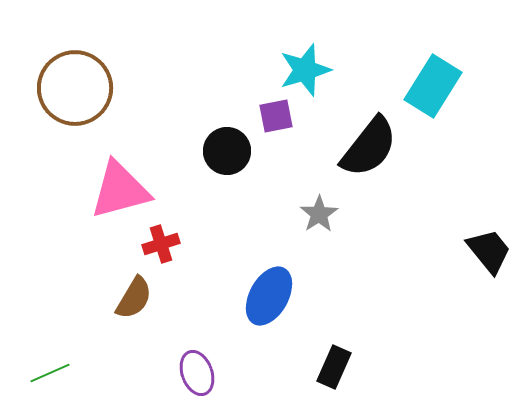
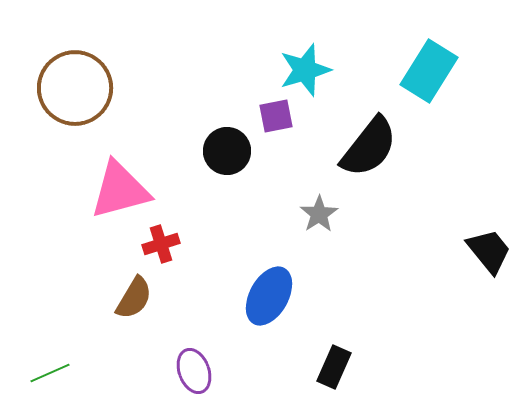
cyan rectangle: moved 4 px left, 15 px up
purple ellipse: moved 3 px left, 2 px up
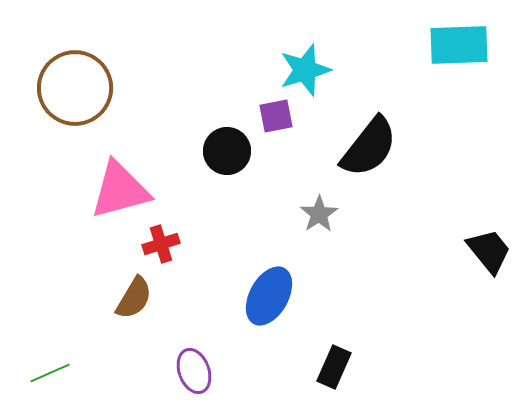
cyan rectangle: moved 30 px right, 26 px up; rotated 56 degrees clockwise
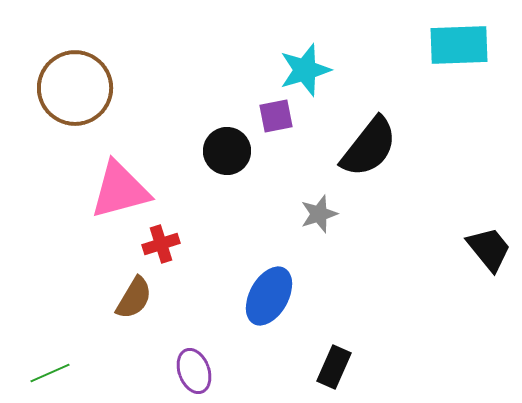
gray star: rotated 15 degrees clockwise
black trapezoid: moved 2 px up
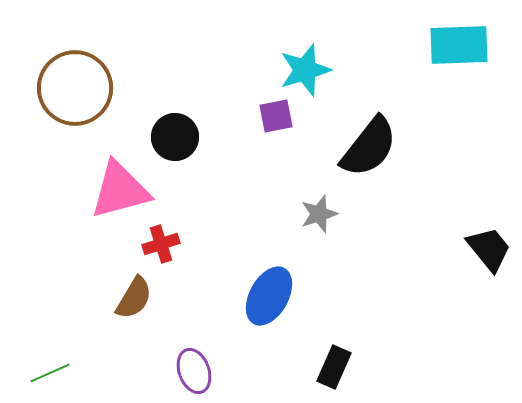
black circle: moved 52 px left, 14 px up
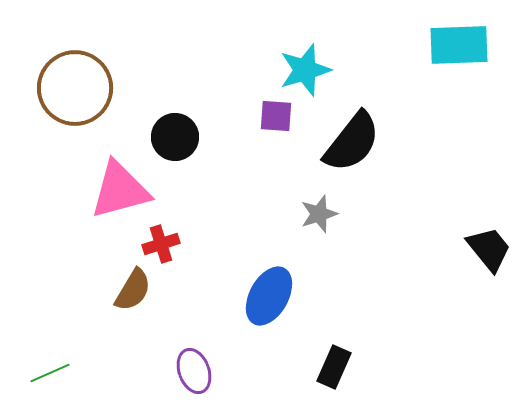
purple square: rotated 15 degrees clockwise
black semicircle: moved 17 px left, 5 px up
brown semicircle: moved 1 px left, 8 px up
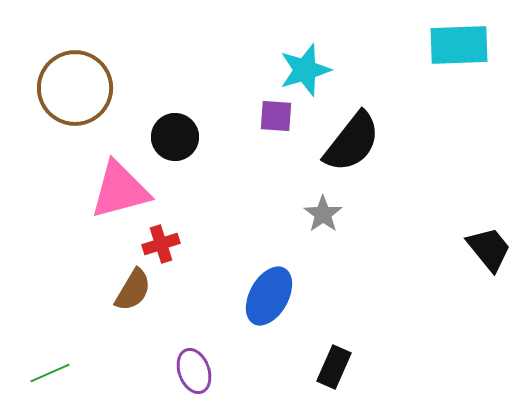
gray star: moved 4 px right; rotated 18 degrees counterclockwise
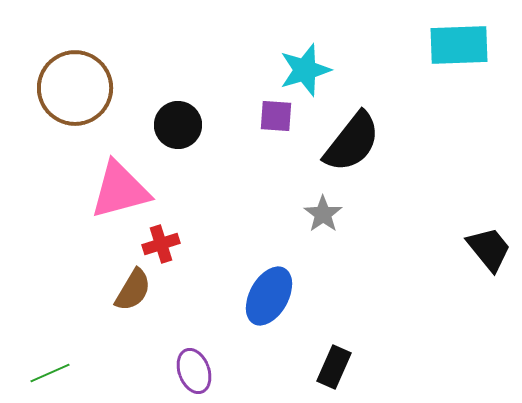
black circle: moved 3 px right, 12 px up
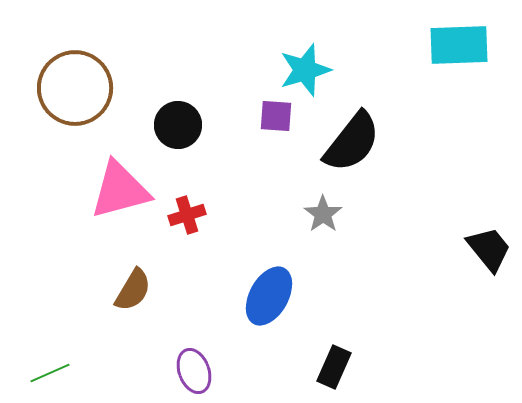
red cross: moved 26 px right, 29 px up
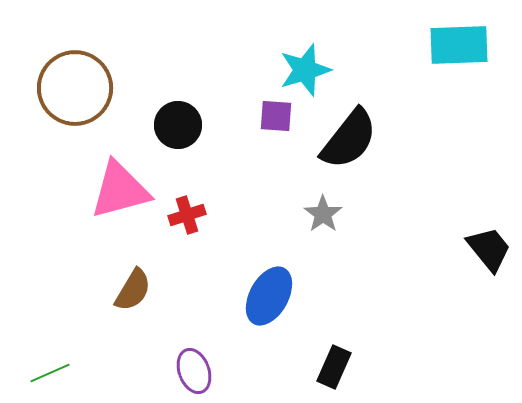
black semicircle: moved 3 px left, 3 px up
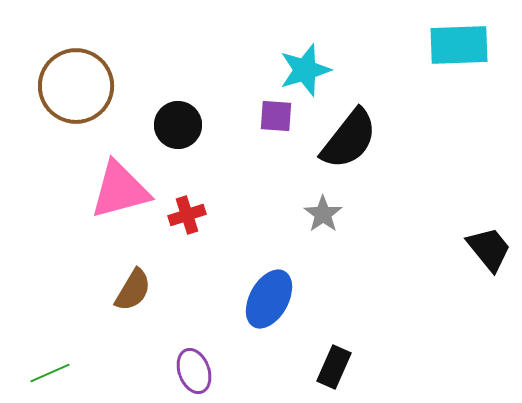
brown circle: moved 1 px right, 2 px up
blue ellipse: moved 3 px down
